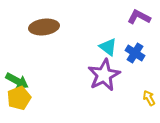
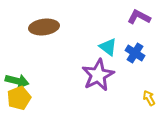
purple star: moved 6 px left
green arrow: rotated 15 degrees counterclockwise
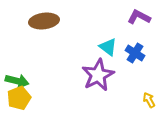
brown ellipse: moved 6 px up
yellow arrow: moved 2 px down
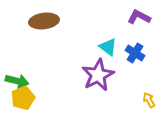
yellow pentagon: moved 4 px right
